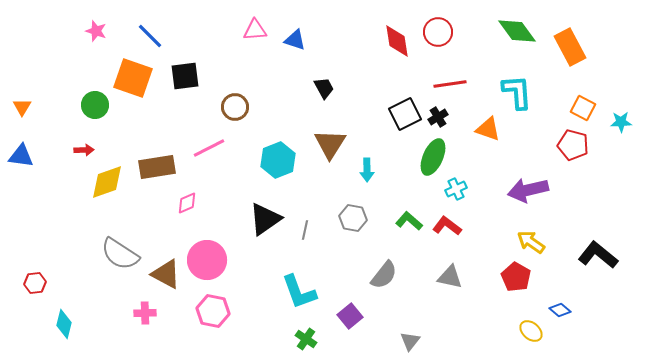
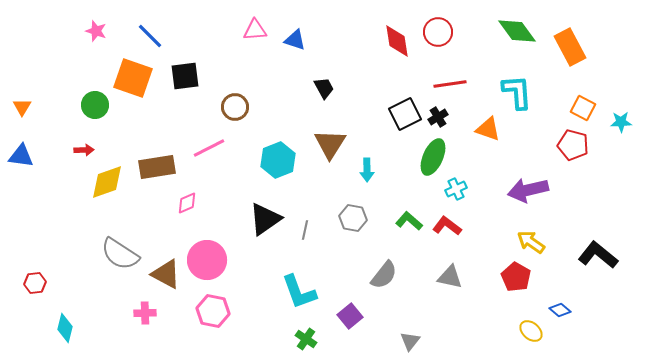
cyan diamond at (64, 324): moved 1 px right, 4 px down
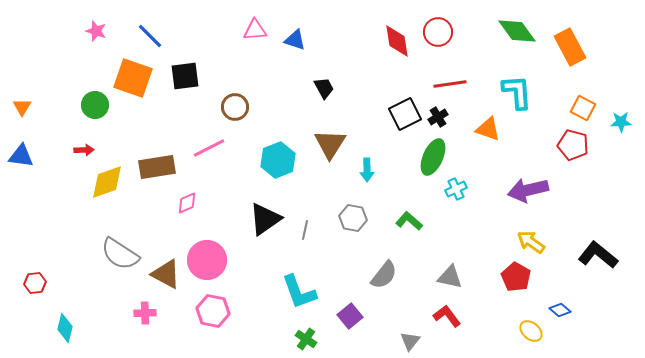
red L-shape at (447, 226): moved 90 px down; rotated 16 degrees clockwise
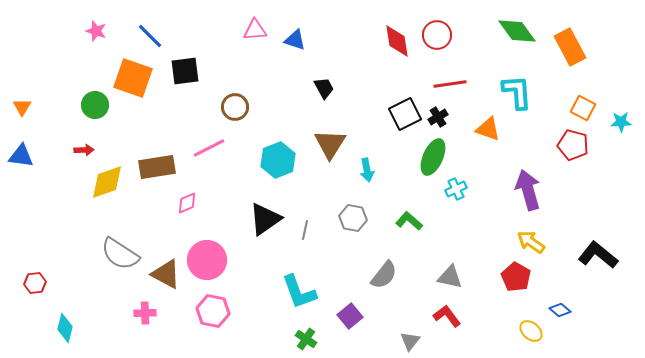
red circle at (438, 32): moved 1 px left, 3 px down
black square at (185, 76): moved 5 px up
cyan arrow at (367, 170): rotated 10 degrees counterclockwise
purple arrow at (528, 190): rotated 87 degrees clockwise
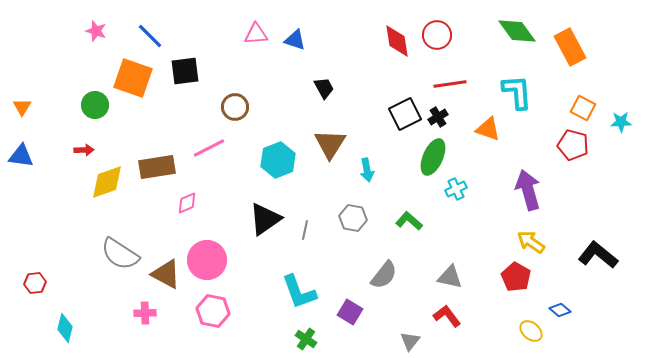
pink triangle at (255, 30): moved 1 px right, 4 px down
purple square at (350, 316): moved 4 px up; rotated 20 degrees counterclockwise
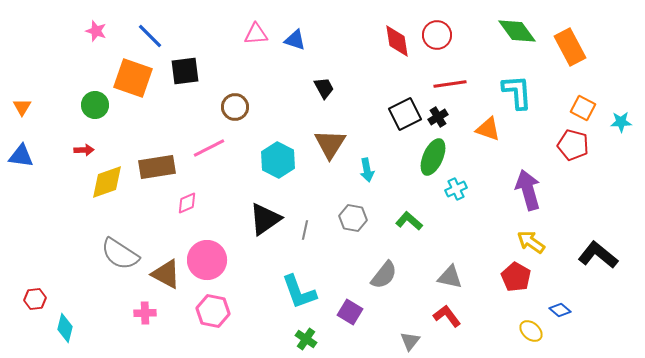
cyan hexagon at (278, 160): rotated 12 degrees counterclockwise
red hexagon at (35, 283): moved 16 px down
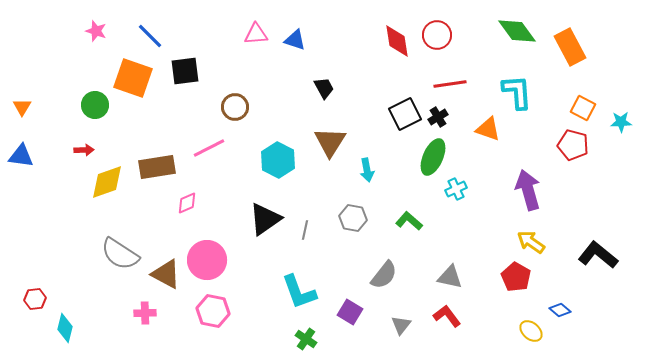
brown triangle at (330, 144): moved 2 px up
gray triangle at (410, 341): moved 9 px left, 16 px up
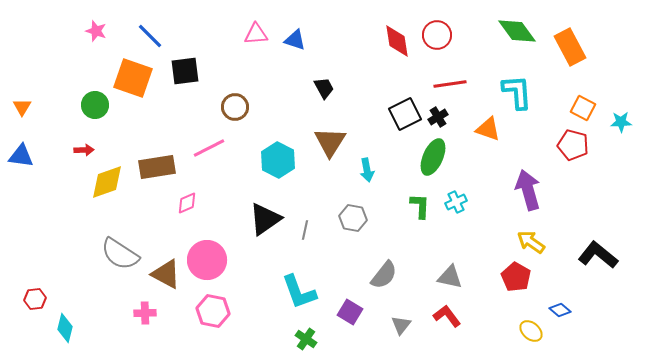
cyan cross at (456, 189): moved 13 px down
green L-shape at (409, 221): moved 11 px right, 15 px up; rotated 52 degrees clockwise
